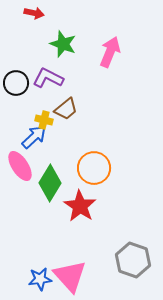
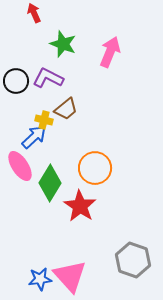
red arrow: rotated 126 degrees counterclockwise
black circle: moved 2 px up
orange circle: moved 1 px right
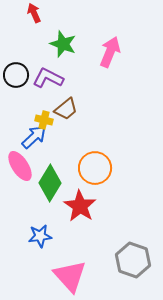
black circle: moved 6 px up
blue star: moved 43 px up
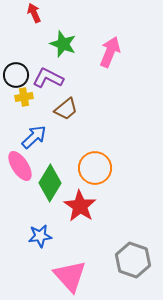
yellow cross: moved 20 px left, 23 px up; rotated 24 degrees counterclockwise
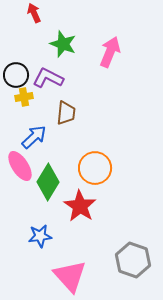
brown trapezoid: moved 4 px down; rotated 45 degrees counterclockwise
green diamond: moved 2 px left, 1 px up
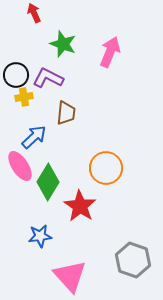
orange circle: moved 11 px right
